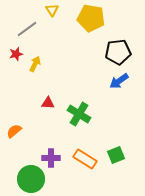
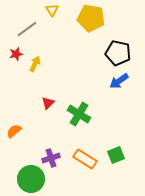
black pentagon: moved 1 px down; rotated 20 degrees clockwise
red triangle: rotated 48 degrees counterclockwise
purple cross: rotated 18 degrees counterclockwise
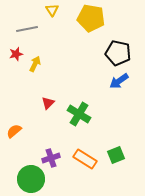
gray line: rotated 25 degrees clockwise
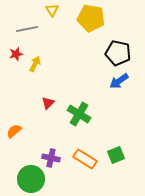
purple cross: rotated 30 degrees clockwise
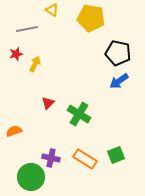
yellow triangle: rotated 24 degrees counterclockwise
orange semicircle: rotated 21 degrees clockwise
green circle: moved 2 px up
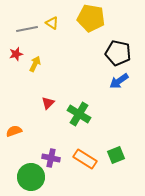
yellow triangle: moved 13 px down
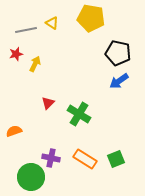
gray line: moved 1 px left, 1 px down
green square: moved 4 px down
